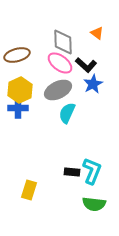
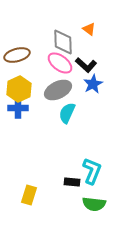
orange triangle: moved 8 px left, 4 px up
yellow hexagon: moved 1 px left, 1 px up
black rectangle: moved 10 px down
yellow rectangle: moved 5 px down
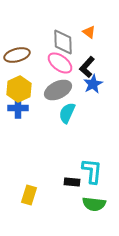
orange triangle: moved 3 px down
black L-shape: moved 1 px right, 2 px down; rotated 90 degrees clockwise
cyan L-shape: rotated 16 degrees counterclockwise
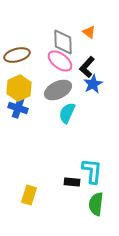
pink ellipse: moved 2 px up
yellow hexagon: moved 1 px up
blue cross: rotated 18 degrees clockwise
green semicircle: moved 2 px right; rotated 90 degrees clockwise
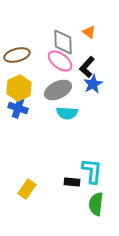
cyan semicircle: rotated 110 degrees counterclockwise
yellow rectangle: moved 2 px left, 6 px up; rotated 18 degrees clockwise
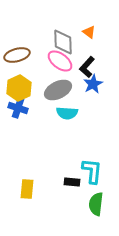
yellow rectangle: rotated 30 degrees counterclockwise
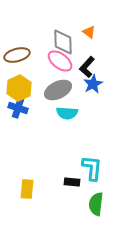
cyan L-shape: moved 3 px up
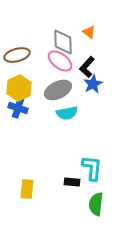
cyan semicircle: rotated 15 degrees counterclockwise
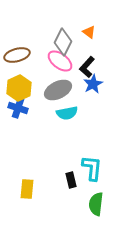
gray diamond: rotated 28 degrees clockwise
black rectangle: moved 1 px left, 2 px up; rotated 70 degrees clockwise
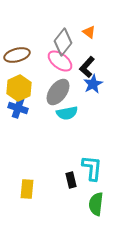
gray diamond: rotated 12 degrees clockwise
gray ellipse: moved 2 px down; rotated 28 degrees counterclockwise
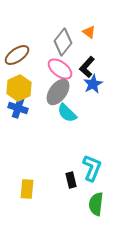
brown ellipse: rotated 20 degrees counterclockwise
pink ellipse: moved 8 px down
cyan semicircle: rotated 55 degrees clockwise
cyan L-shape: rotated 16 degrees clockwise
